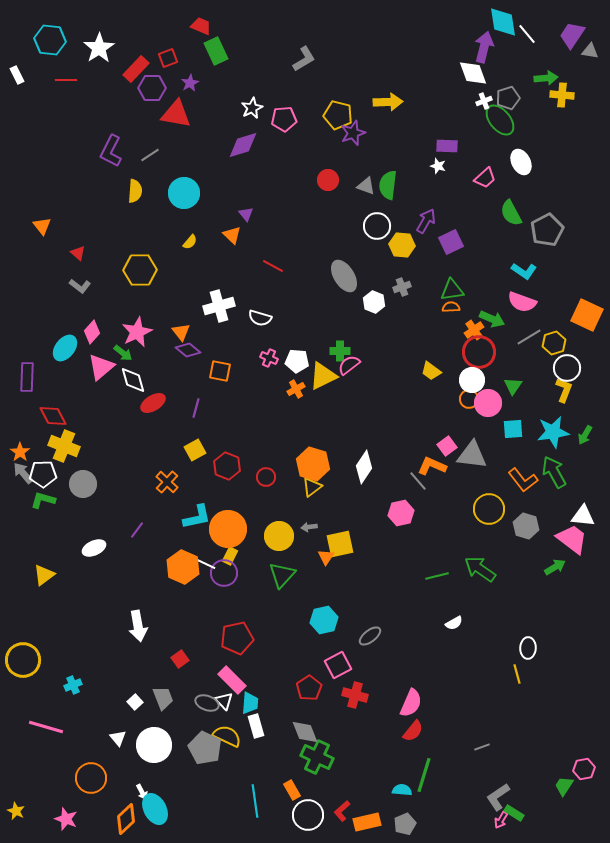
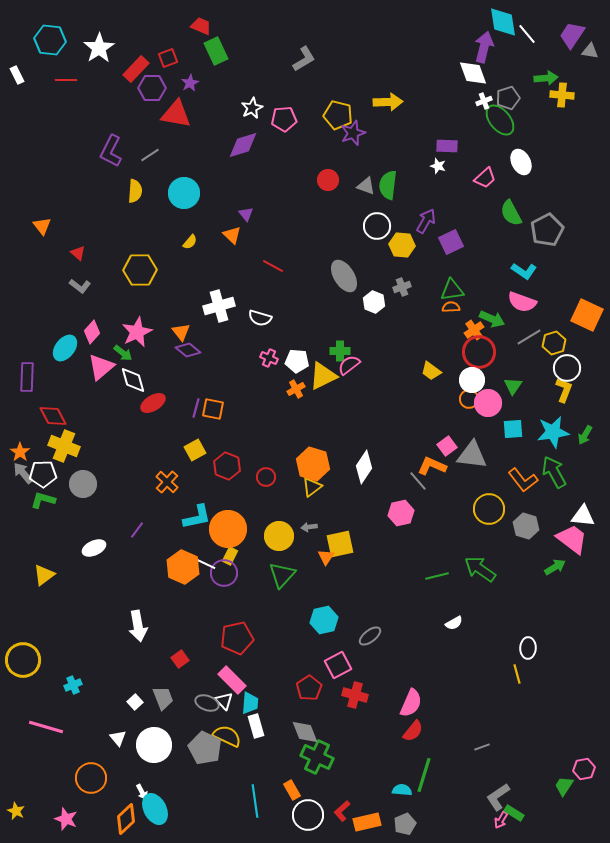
orange square at (220, 371): moved 7 px left, 38 px down
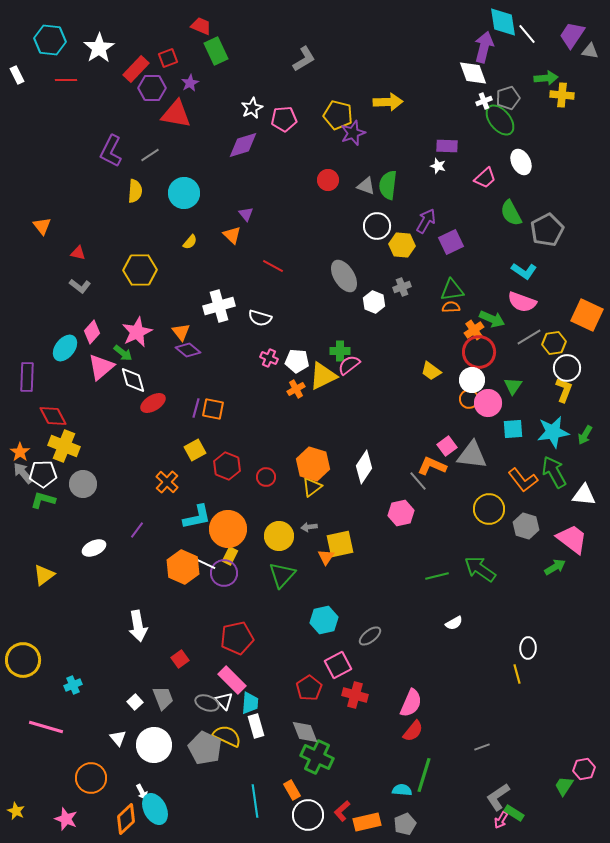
red triangle at (78, 253): rotated 28 degrees counterclockwise
yellow hexagon at (554, 343): rotated 10 degrees clockwise
white triangle at (583, 516): moved 1 px right, 21 px up
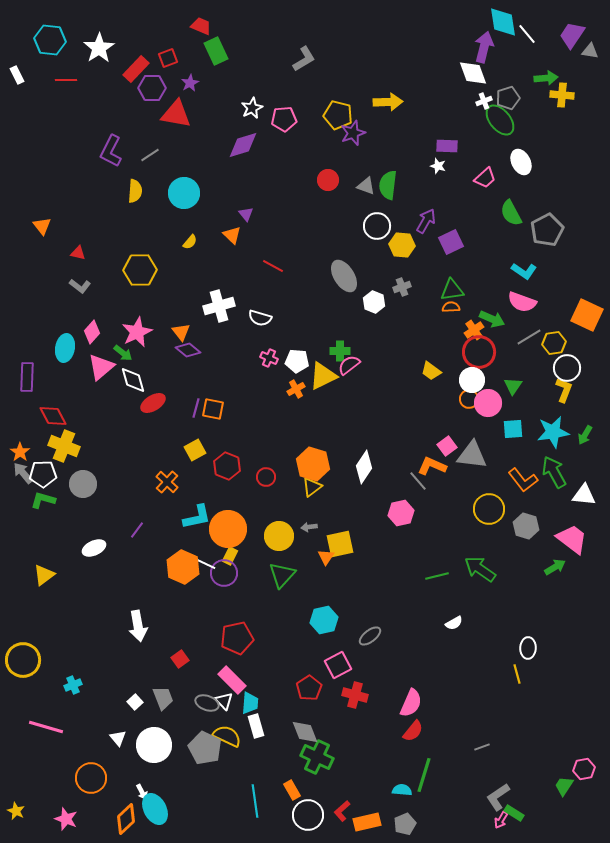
cyan ellipse at (65, 348): rotated 28 degrees counterclockwise
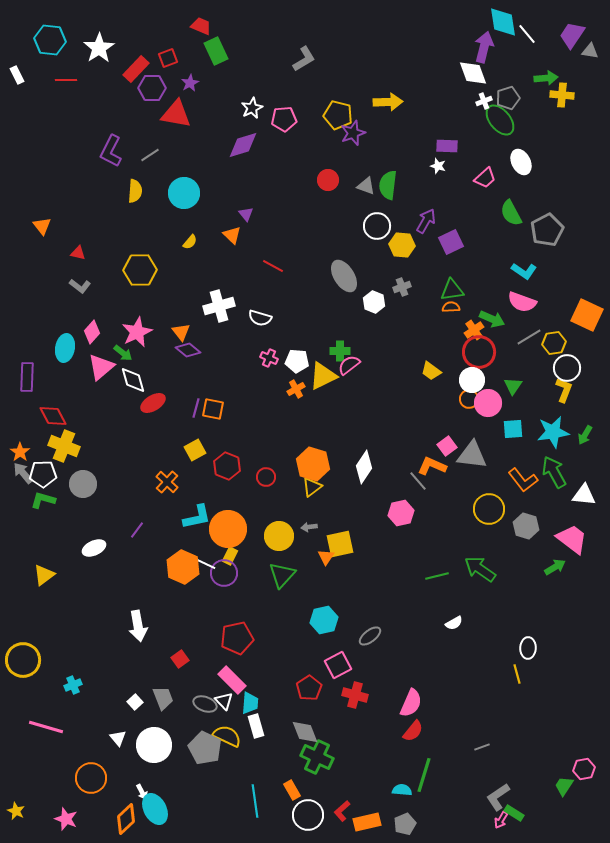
gray ellipse at (207, 703): moved 2 px left, 1 px down
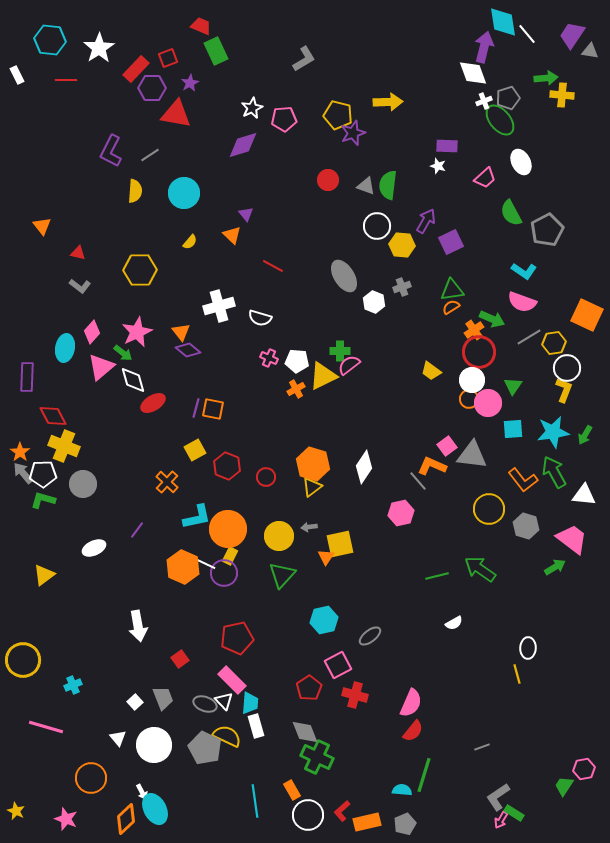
orange semicircle at (451, 307): rotated 30 degrees counterclockwise
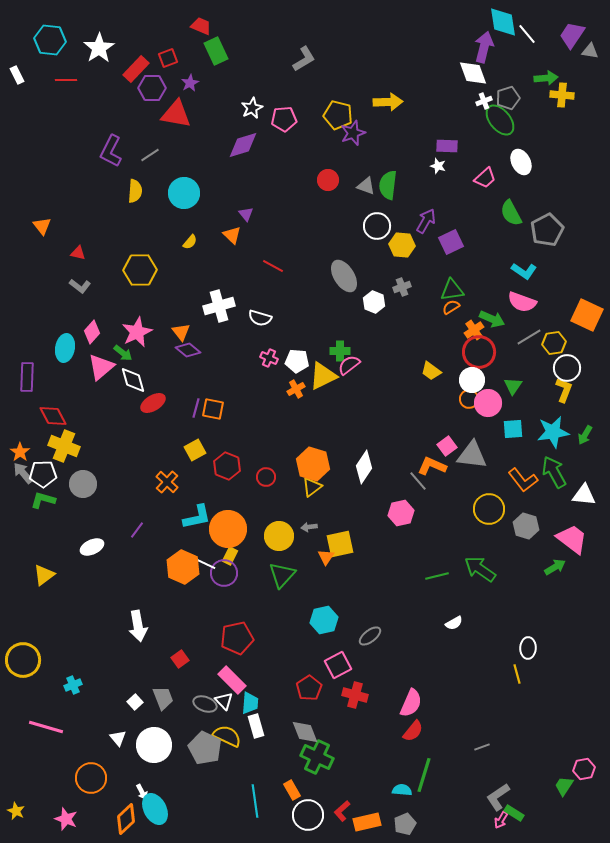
white ellipse at (94, 548): moved 2 px left, 1 px up
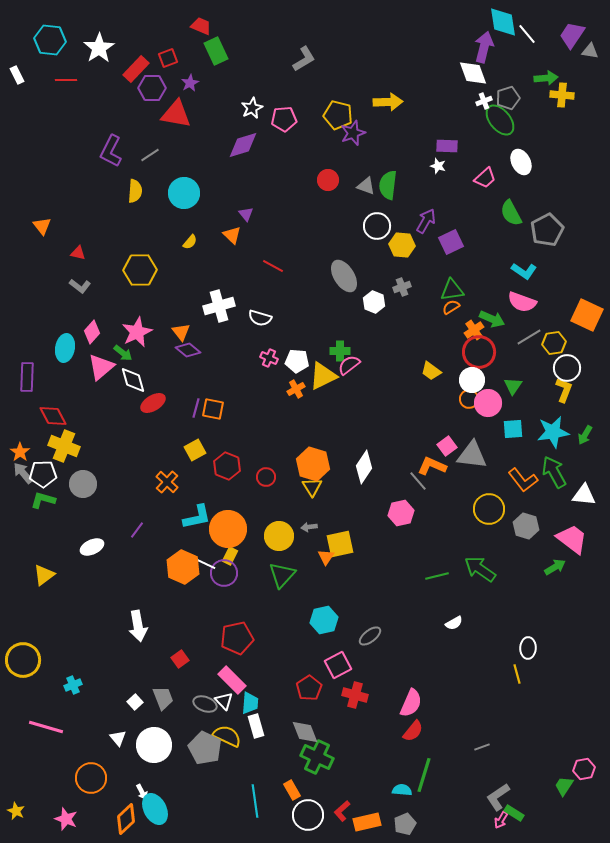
yellow triangle at (312, 487): rotated 25 degrees counterclockwise
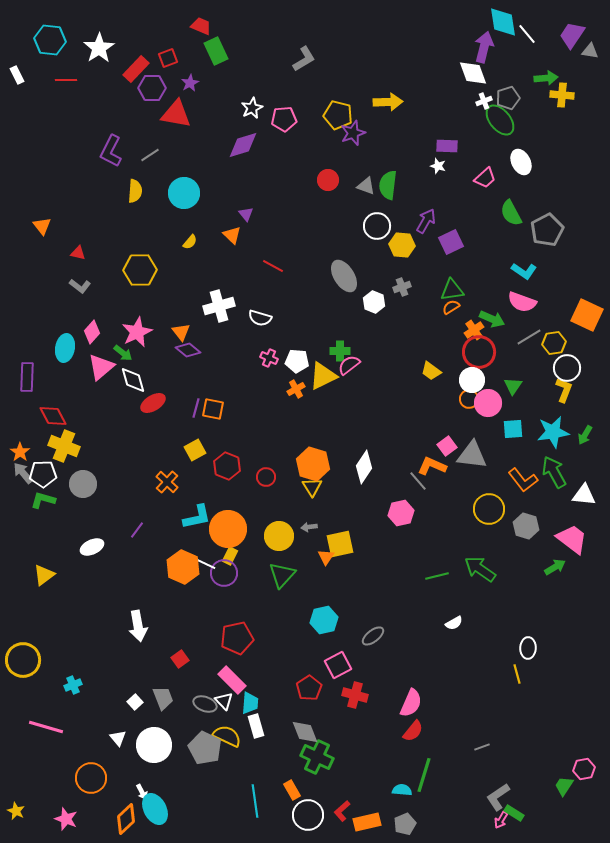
gray ellipse at (370, 636): moved 3 px right
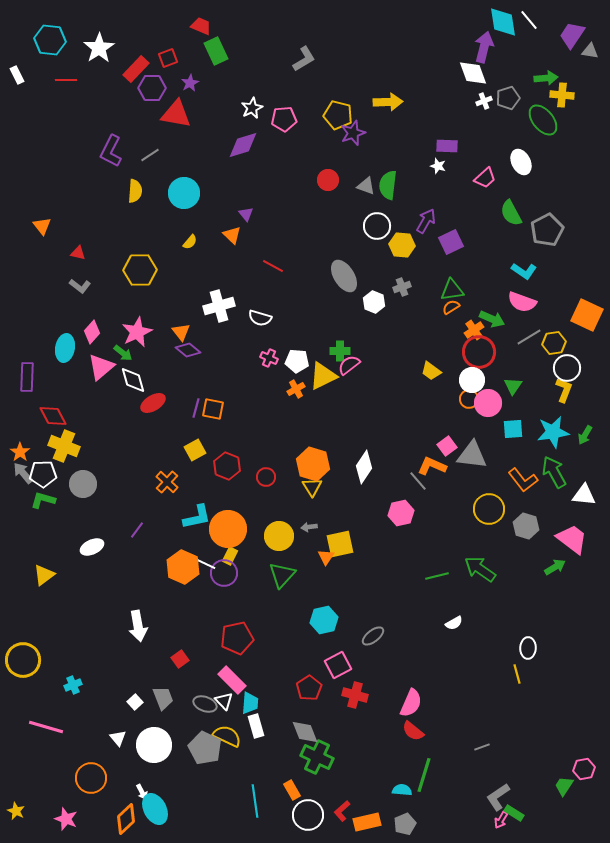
white line at (527, 34): moved 2 px right, 14 px up
green ellipse at (500, 120): moved 43 px right
red semicircle at (413, 731): rotated 90 degrees clockwise
